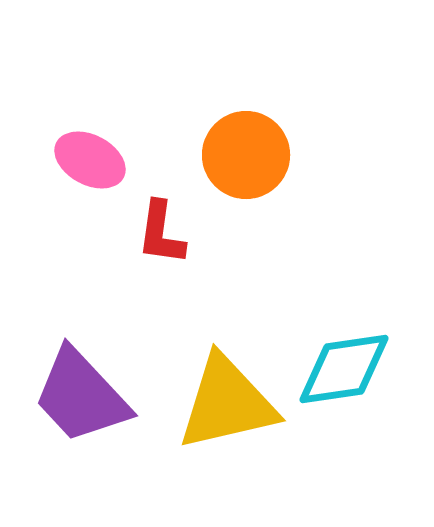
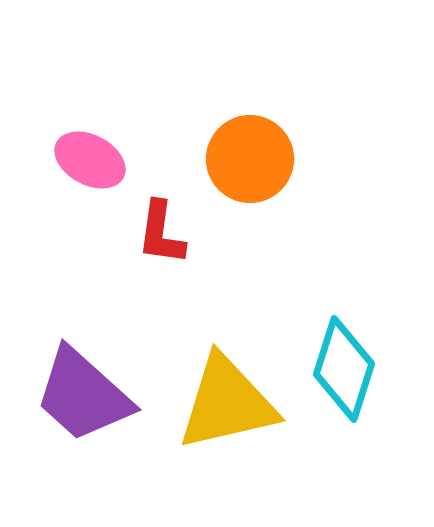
orange circle: moved 4 px right, 4 px down
cyan diamond: rotated 64 degrees counterclockwise
purple trapezoid: moved 2 px right, 1 px up; rotated 5 degrees counterclockwise
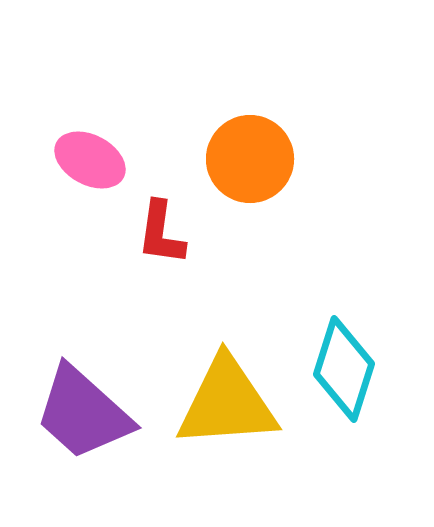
purple trapezoid: moved 18 px down
yellow triangle: rotated 9 degrees clockwise
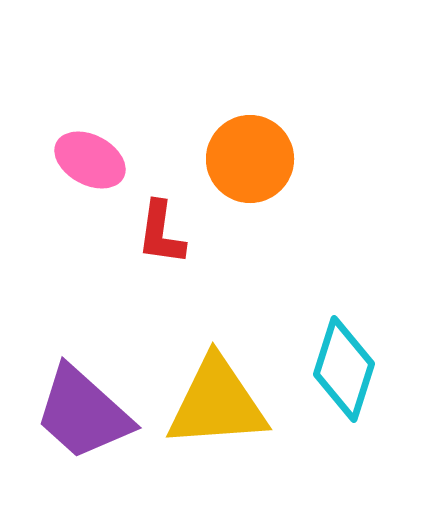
yellow triangle: moved 10 px left
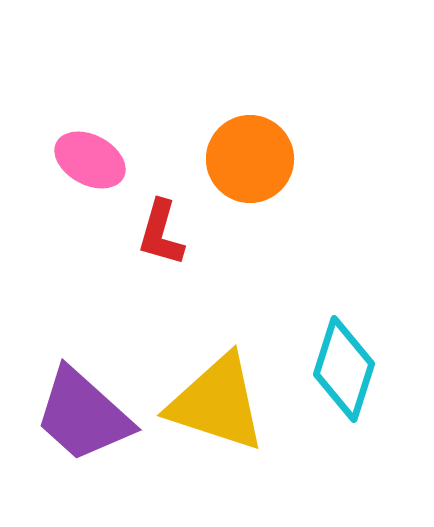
red L-shape: rotated 8 degrees clockwise
yellow triangle: rotated 22 degrees clockwise
purple trapezoid: moved 2 px down
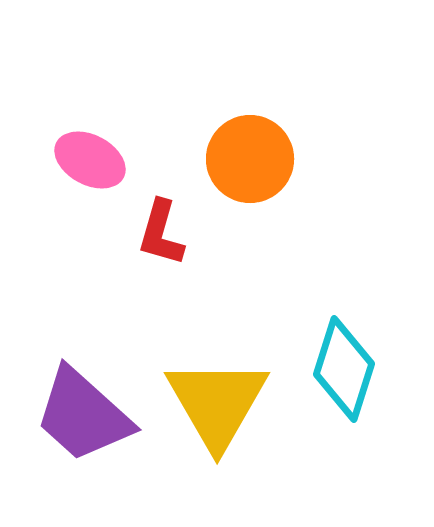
yellow triangle: rotated 42 degrees clockwise
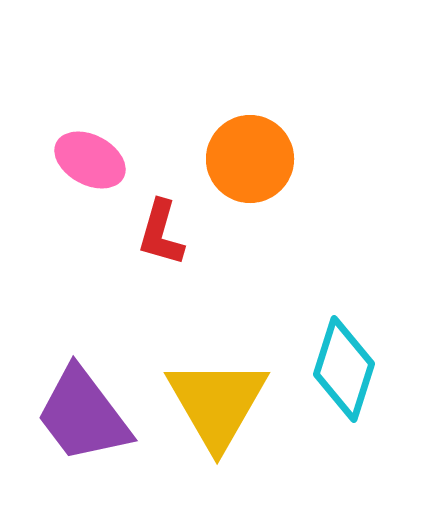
purple trapezoid: rotated 11 degrees clockwise
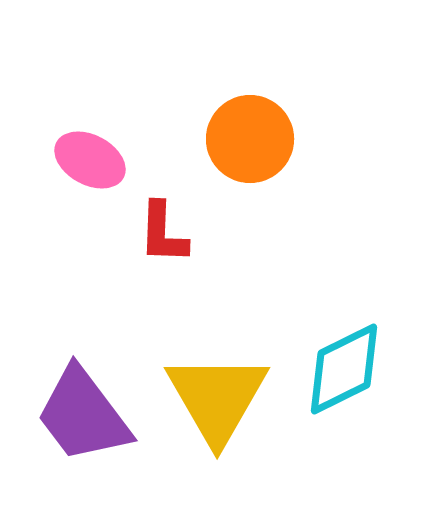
orange circle: moved 20 px up
red L-shape: moved 2 px right; rotated 14 degrees counterclockwise
cyan diamond: rotated 46 degrees clockwise
yellow triangle: moved 5 px up
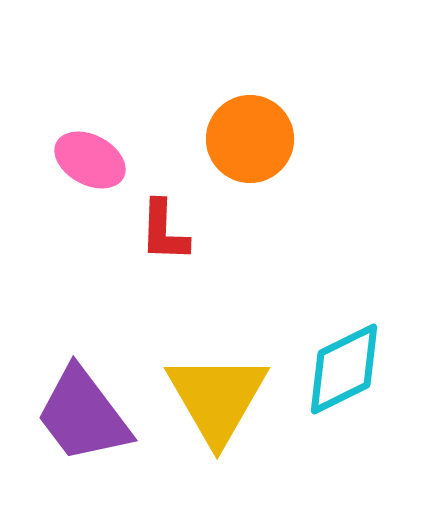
red L-shape: moved 1 px right, 2 px up
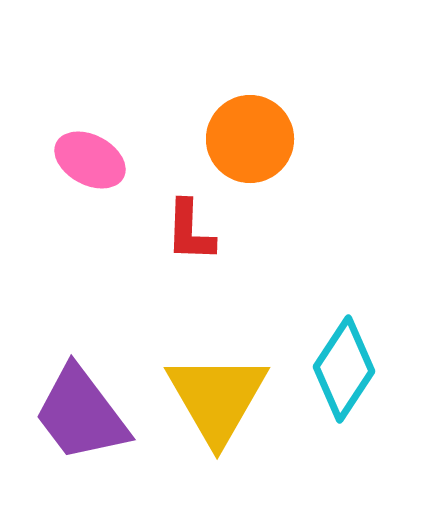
red L-shape: moved 26 px right
cyan diamond: rotated 30 degrees counterclockwise
purple trapezoid: moved 2 px left, 1 px up
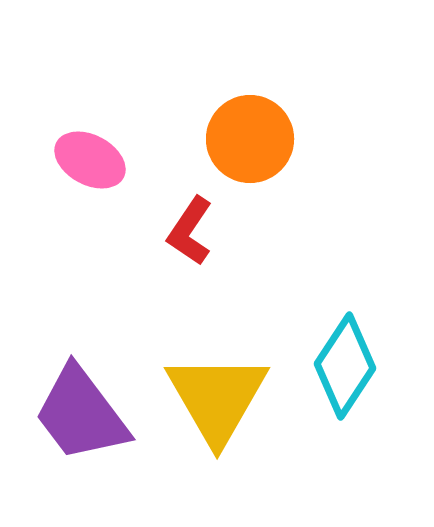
red L-shape: rotated 32 degrees clockwise
cyan diamond: moved 1 px right, 3 px up
